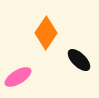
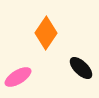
black ellipse: moved 2 px right, 8 px down
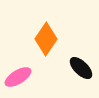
orange diamond: moved 6 px down
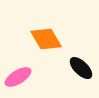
orange diamond: rotated 64 degrees counterclockwise
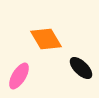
pink ellipse: moved 1 px right, 1 px up; rotated 28 degrees counterclockwise
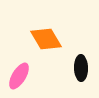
black ellipse: rotated 45 degrees clockwise
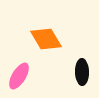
black ellipse: moved 1 px right, 4 px down
